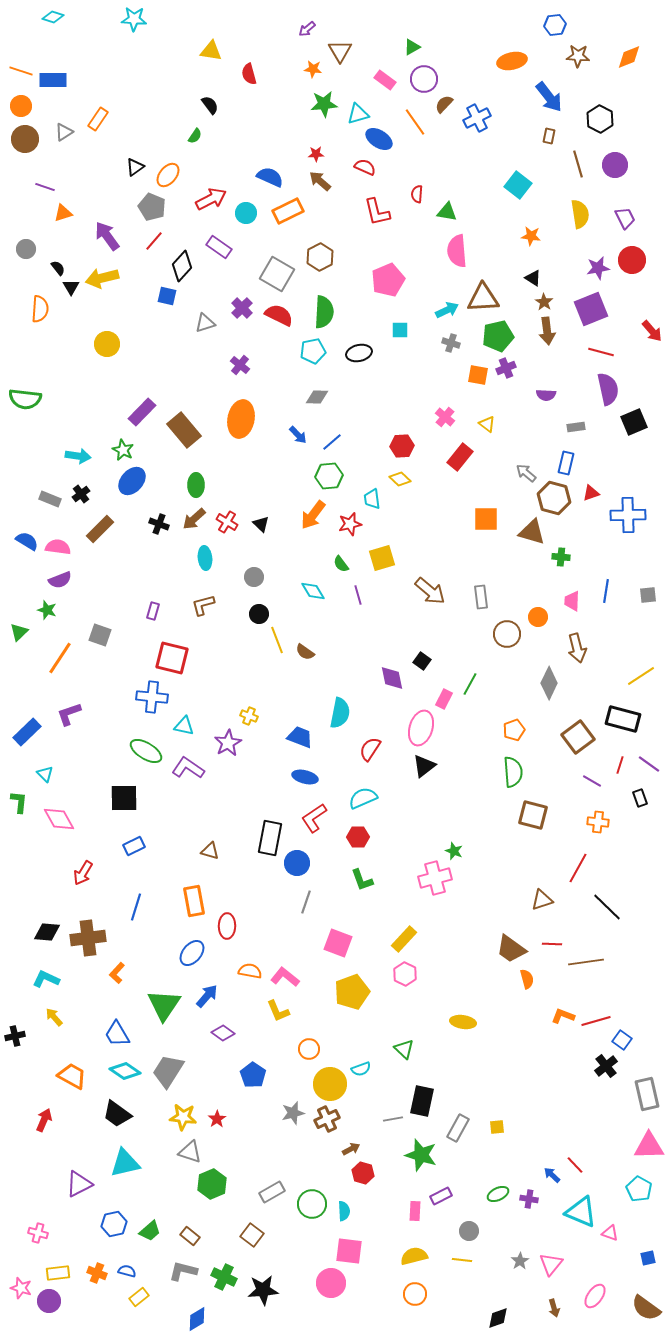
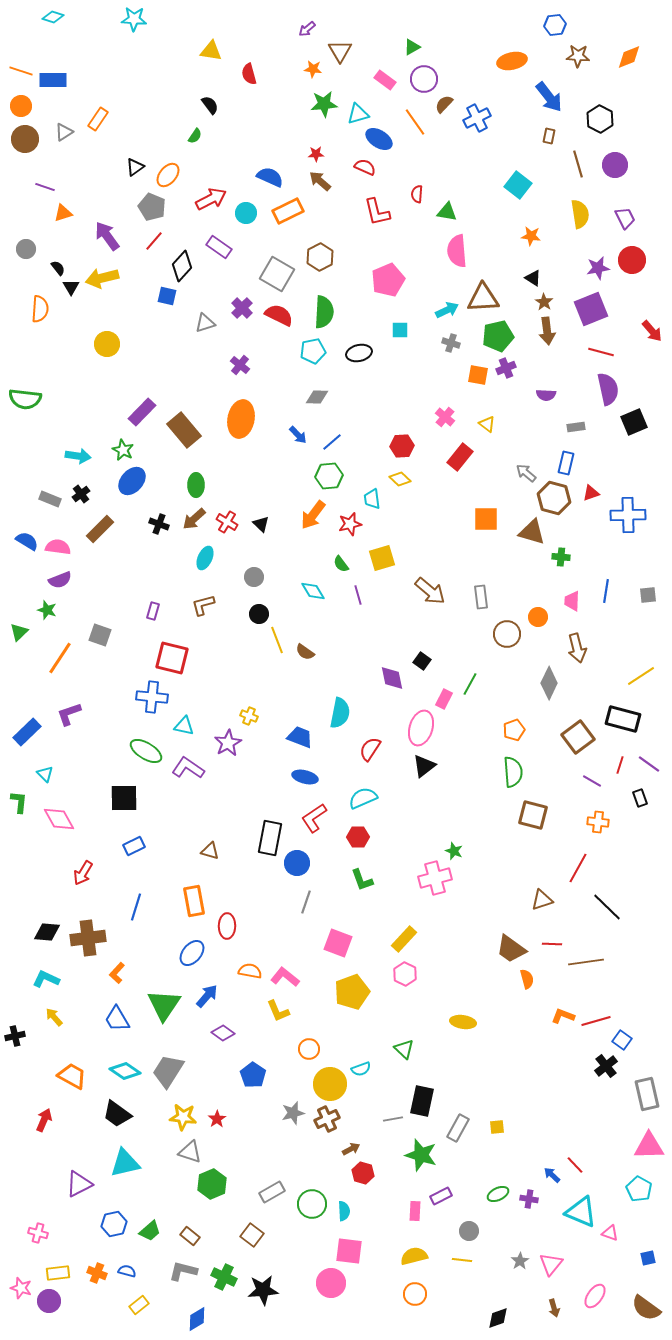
cyan ellipse at (205, 558): rotated 30 degrees clockwise
blue trapezoid at (117, 1034): moved 15 px up
yellow rectangle at (139, 1297): moved 8 px down
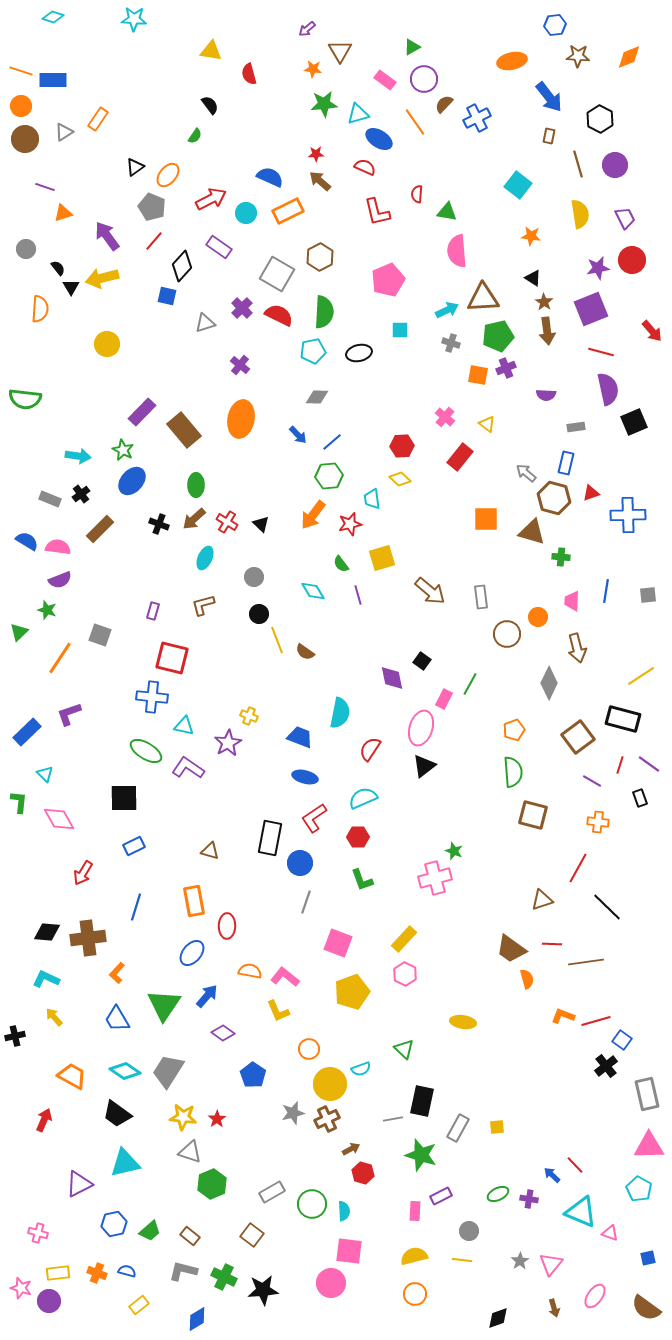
blue circle at (297, 863): moved 3 px right
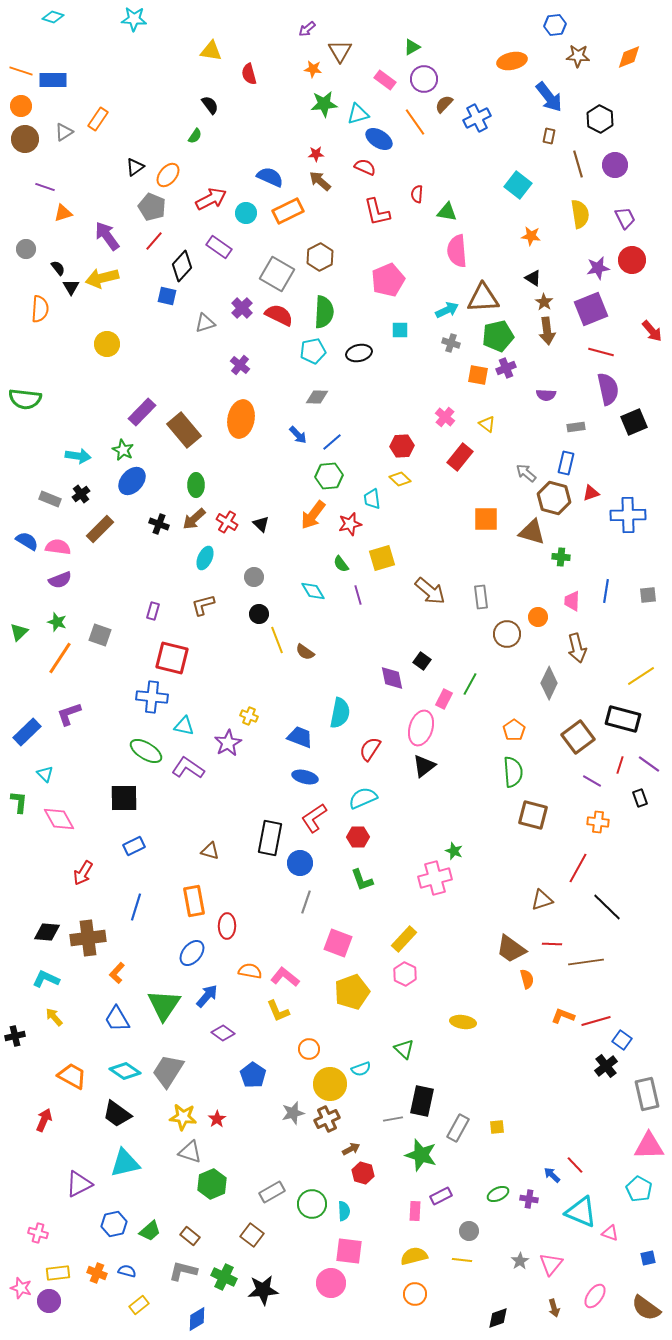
green star at (47, 610): moved 10 px right, 12 px down
orange pentagon at (514, 730): rotated 15 degrees counterclockwise
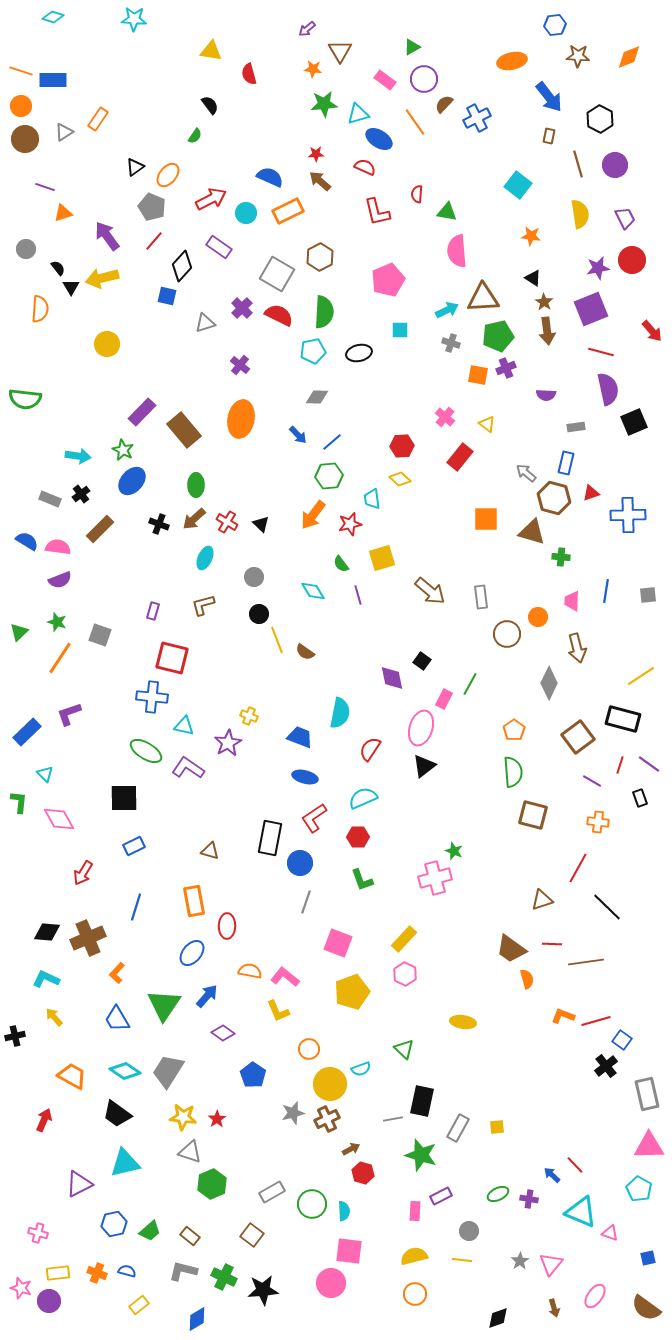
brown cross at (88, 938): rotated 16 degrees counterclockwise
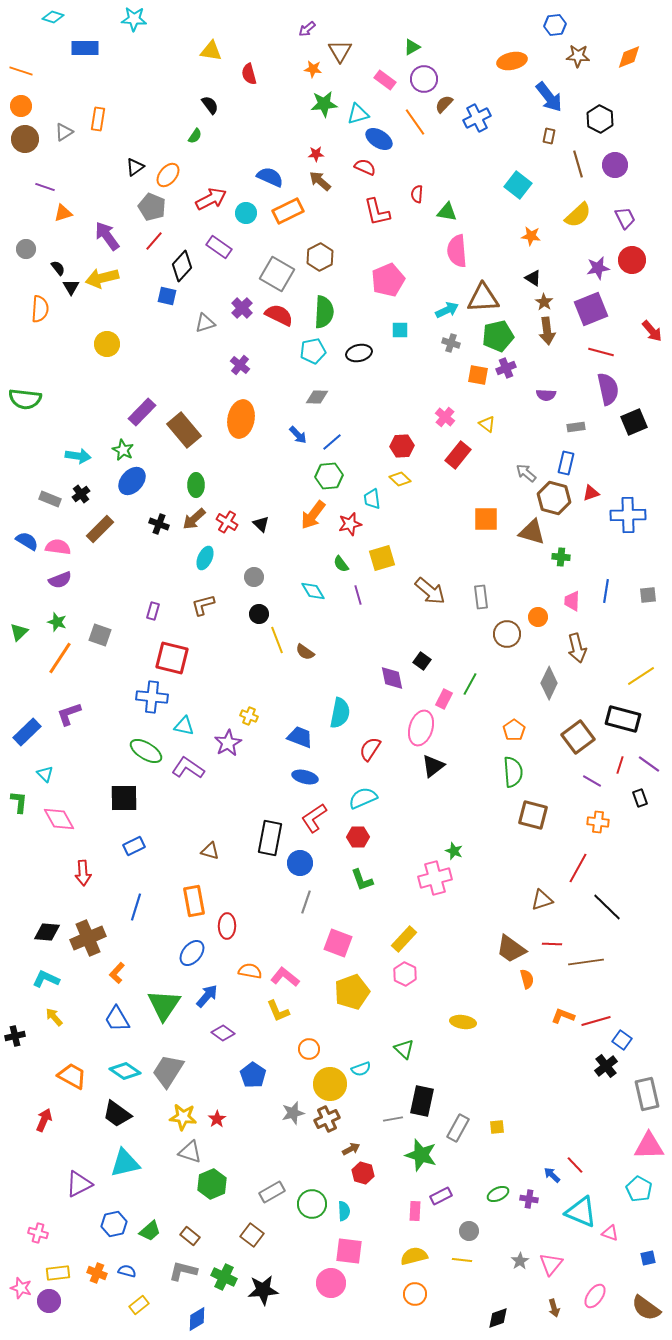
blue rectangle at (53, 80): moved 32 px right, 32 px up
orange rectangle at (98, 119): rotated 25 degrees counterclockwise
yellow semicircle at (580, 214): moved 2 px left, 1 px down; rotated 56 degrees clockwise
red rectangle at (460, 457): moved 2 px left, 2 px up
black triangle at (424, 766): moved 9 px right
red arrow at (83, 873): rotated 35 degrees counterclockwise
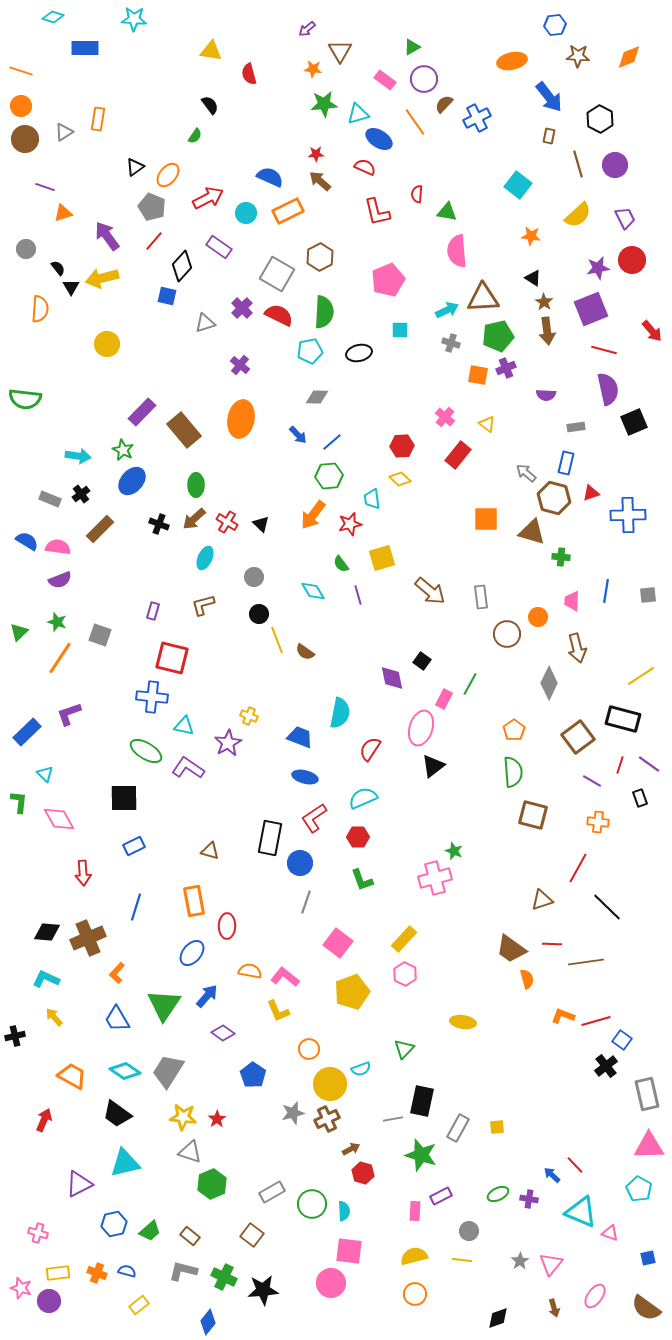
red arrow at (211, 199): moved 3 px left, 1 px up
cyan pentagon at (313, 351): moved 3 px left
red line at (601, 352): moved 3 px right, 2 px up
pink square at (338, 943): rotated 16 degrees clockwise
green triangle at (404, 1049): rotated 30 degrees clockwise
blue diamond at (197, 1319): moved 11 px right, 3 px down; rotated 20 degrees counterclockwise
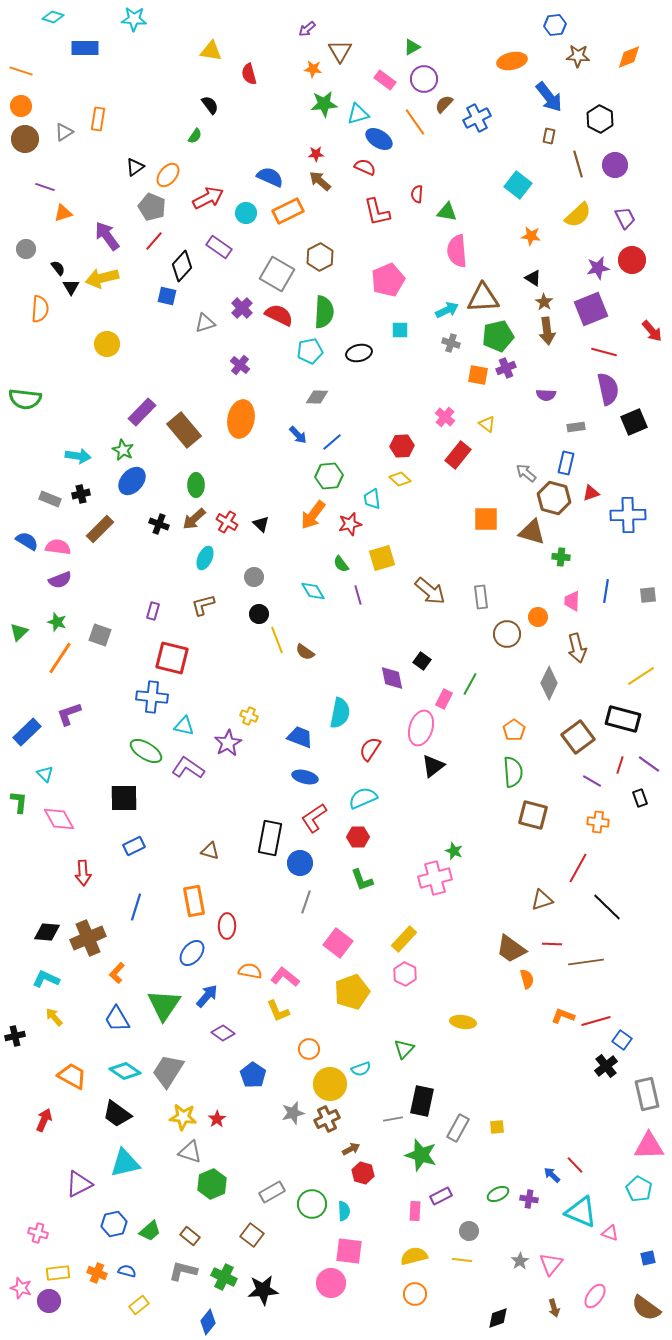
red line at (604, 350): moved 2 px down
black cross at (81, 494): rotated 24 degrees clockwise
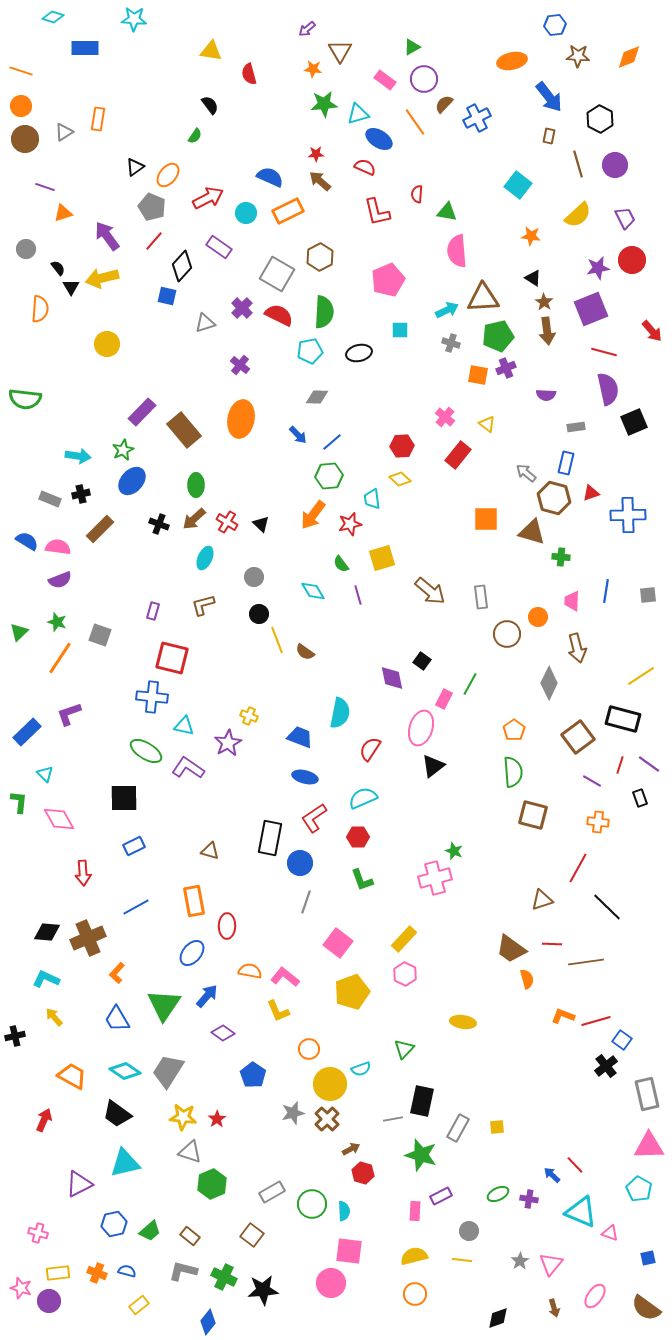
green star at (123, 450): rotated 20 degrees clockwise
blue line at (136, 907): rotated 44 degrees clockwise
brown cross at (327, 1119): rotated 20 degrees counterclockwise
